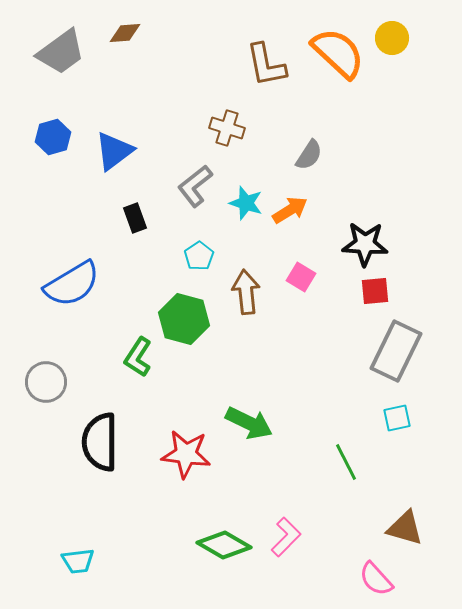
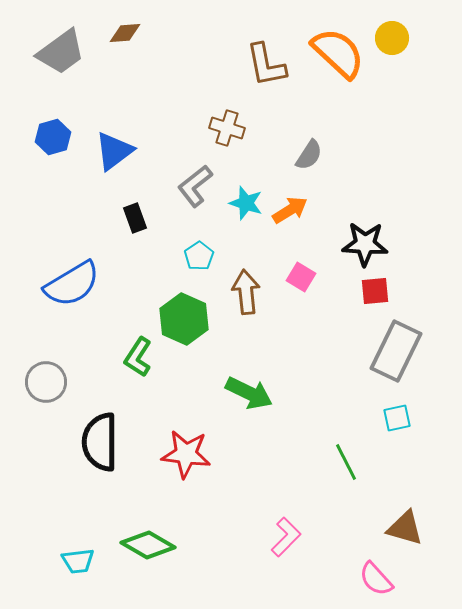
green hexagon: rotated 9 degrees clockwise
green arrow: moved 30 px up
green diamond: moved 76 px left
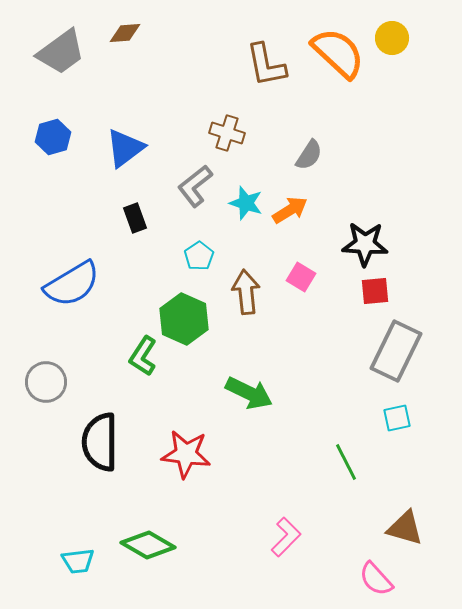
brown cross: moved 5 px down
blue triangle: moved 11 px right, 3 px up
green L-shape: moved 5 px right, 1 px up
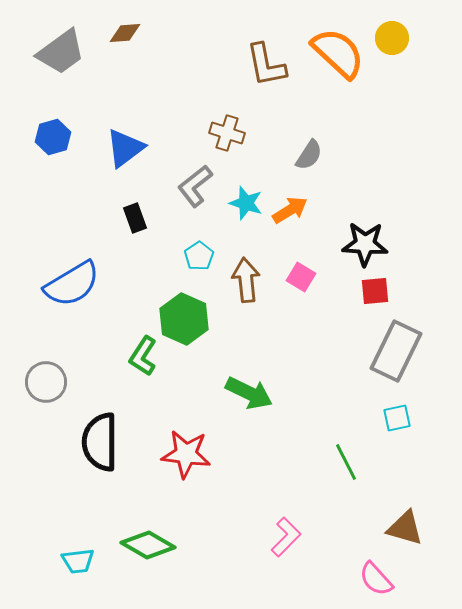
brown arrow: moved 12 px up
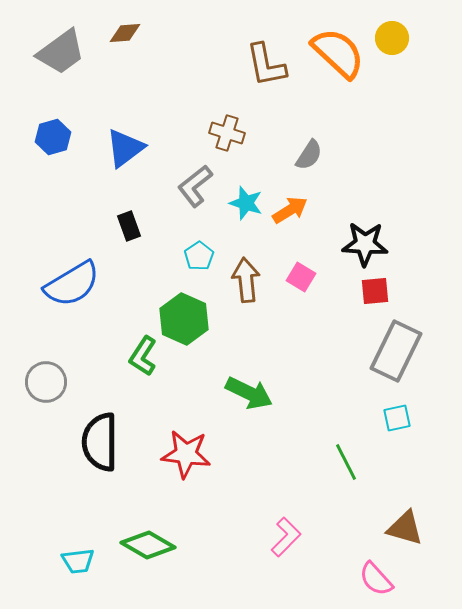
black rectangle: moved 6 px left, 8 px down
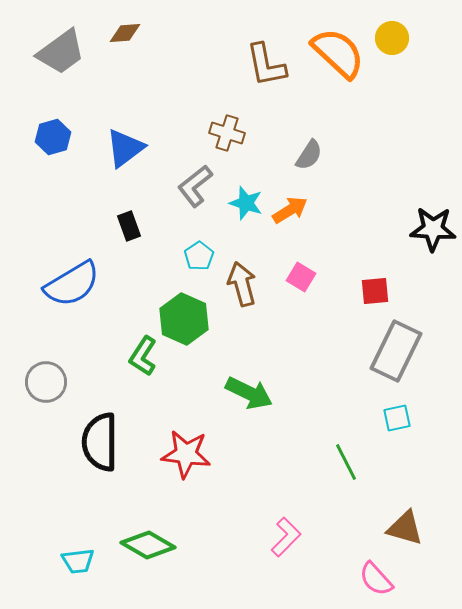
black star: moved 68 px right, 15 px up
brown arrow: moved 4 px left, 4 px down; rotated 9 degrees counterclockwise
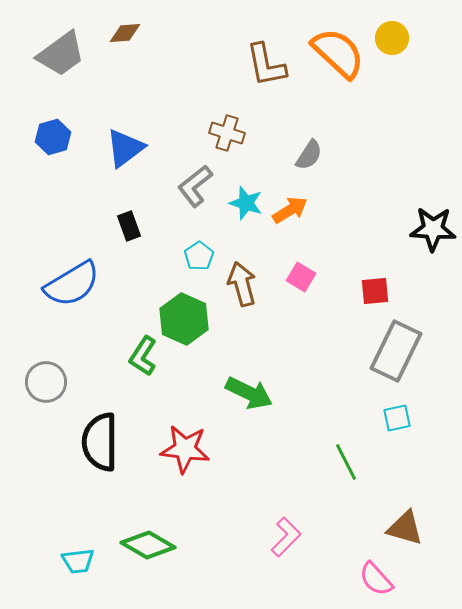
gray trapezoid: moved 2 px down
red star: moved 1 px left, 5 px up
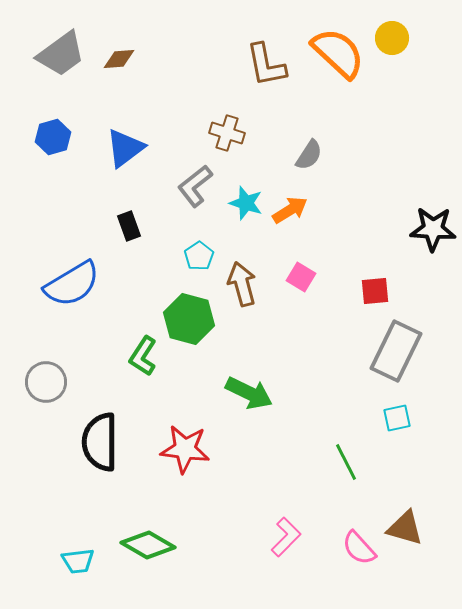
brown diamond: moved 6 px left, 26 px down
green hexagon: moved 5 px right; rotated 9 degrees counterclockwise
pink semicircle: moved 17 px left, 31 px up
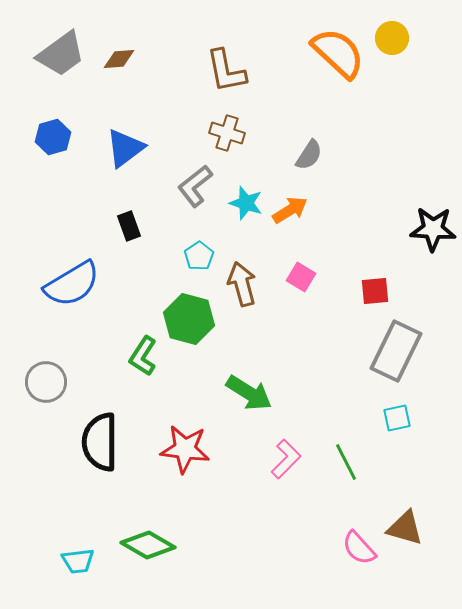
brown L-shape: moved 40 px left, 6 px down
green arrow: rotated 6 degrees clockwise
pink L-shape: moved 78 px up
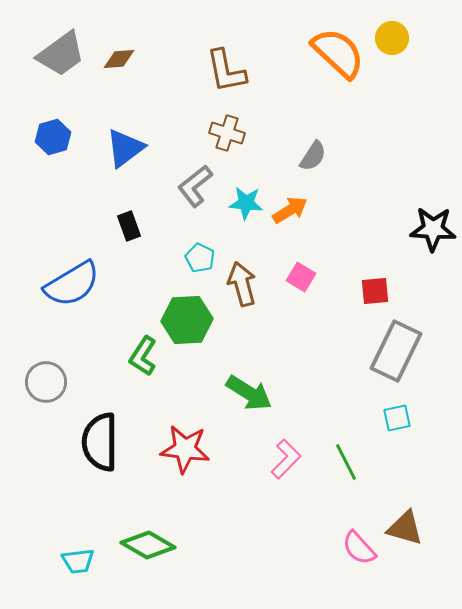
gray semicircle: moved 4 px right, 1 px down
cyan star: rotated 12 degrees counterclockwise
cyan pentagon: moved 1 px right, 2 px down; rotated 12 degrees counterclockwise
green hexagon: moved 2 px left, 1 px down; rotated 18 degrees counterclockwise
